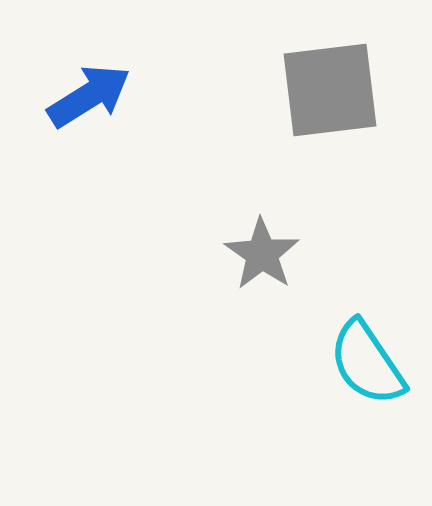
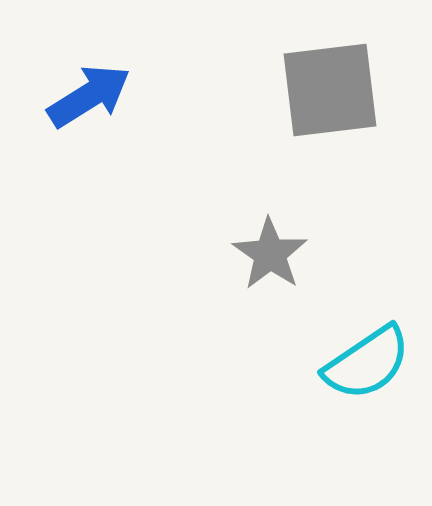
gray star: moved 8 px right
cyan semicircle: rotated 90 degrees counterclockwise
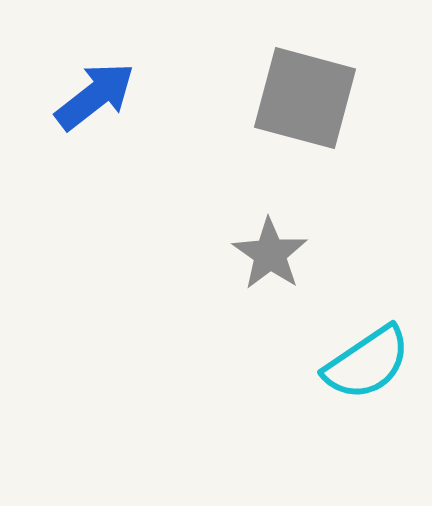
gray square: moved 25 px left, 8 px down; rotated 22 degrees clockwise
blue arrow: moved 6 px right; rotated 6 degrees counterclockwise
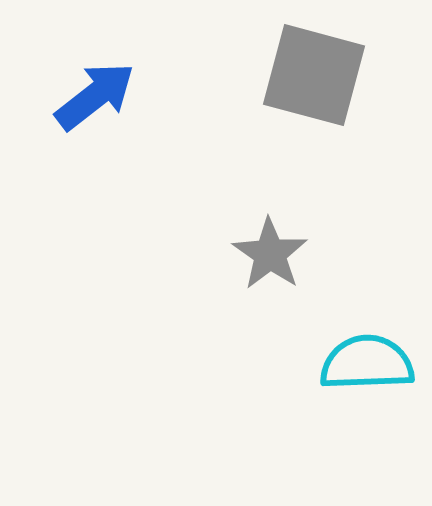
gray square: moved 9 px right, 23 px up
cyan semicircle: rotated 148 degrees counterclockwise
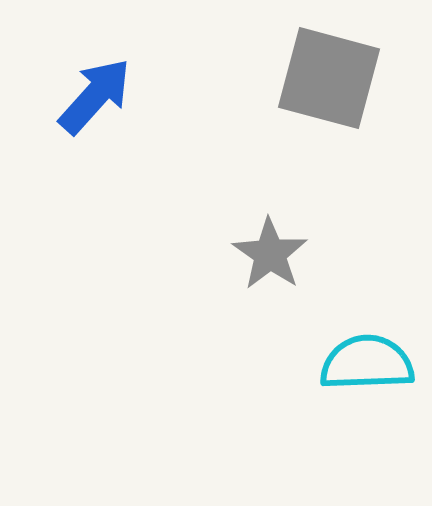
gray square: moved 15 px right, 3 px down
blue arrow: rotated 10 degrees counterclockwise
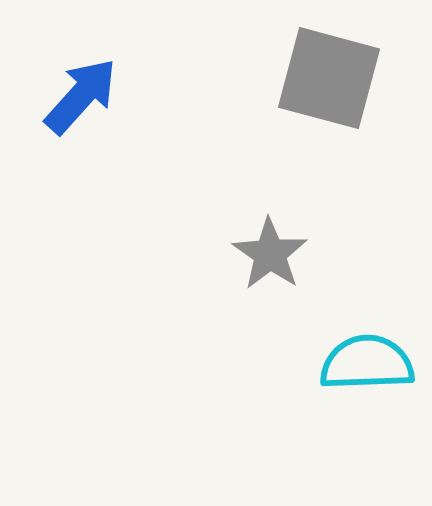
blue arrow: moved 14 px left
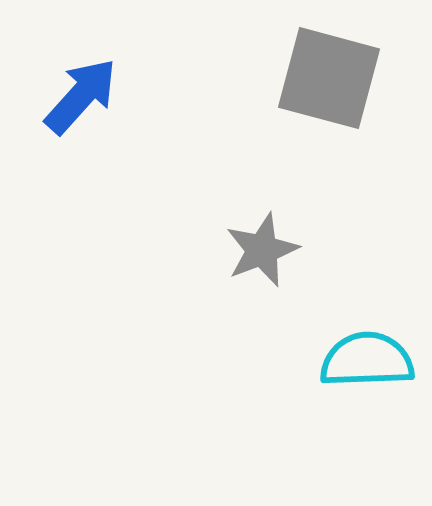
gray star: moved 8 px left, 4 px up; rotated 16 degrees clockwise
cyan semicircle: moved 3 px up
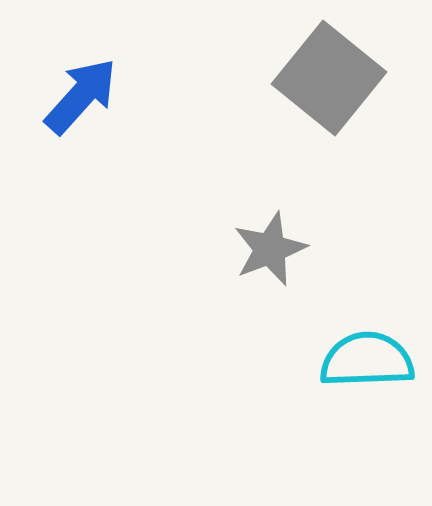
gray square: rotated 24 degrees clockwise
gray star: moved 8 px right, 1 px up
